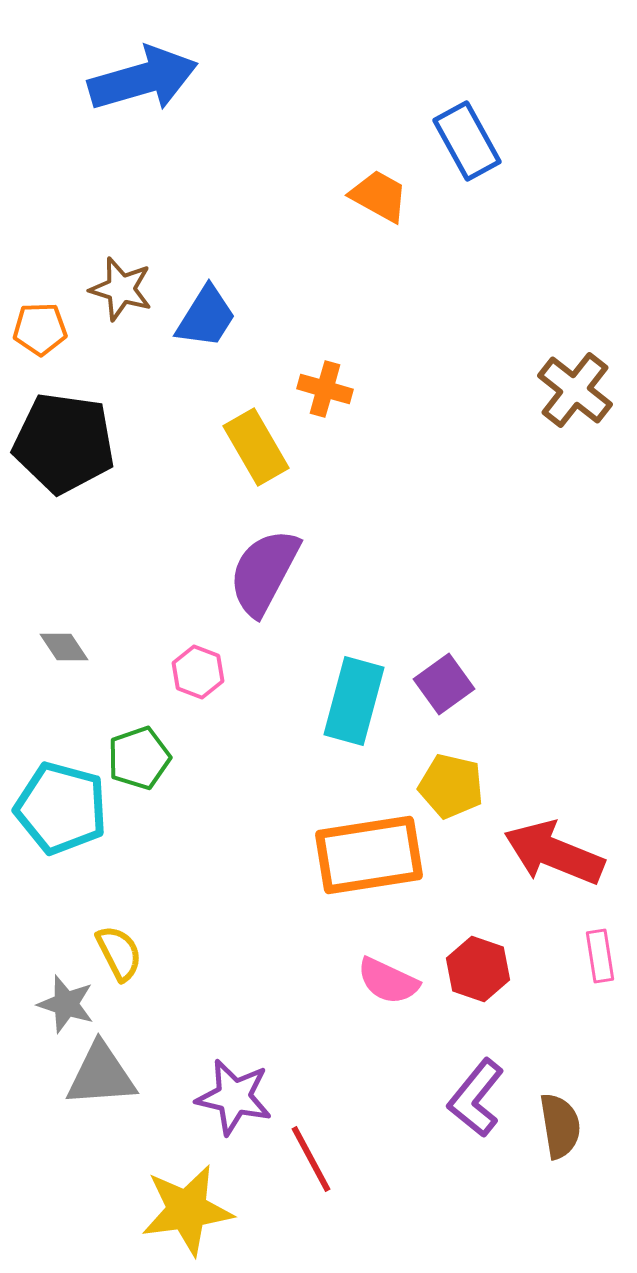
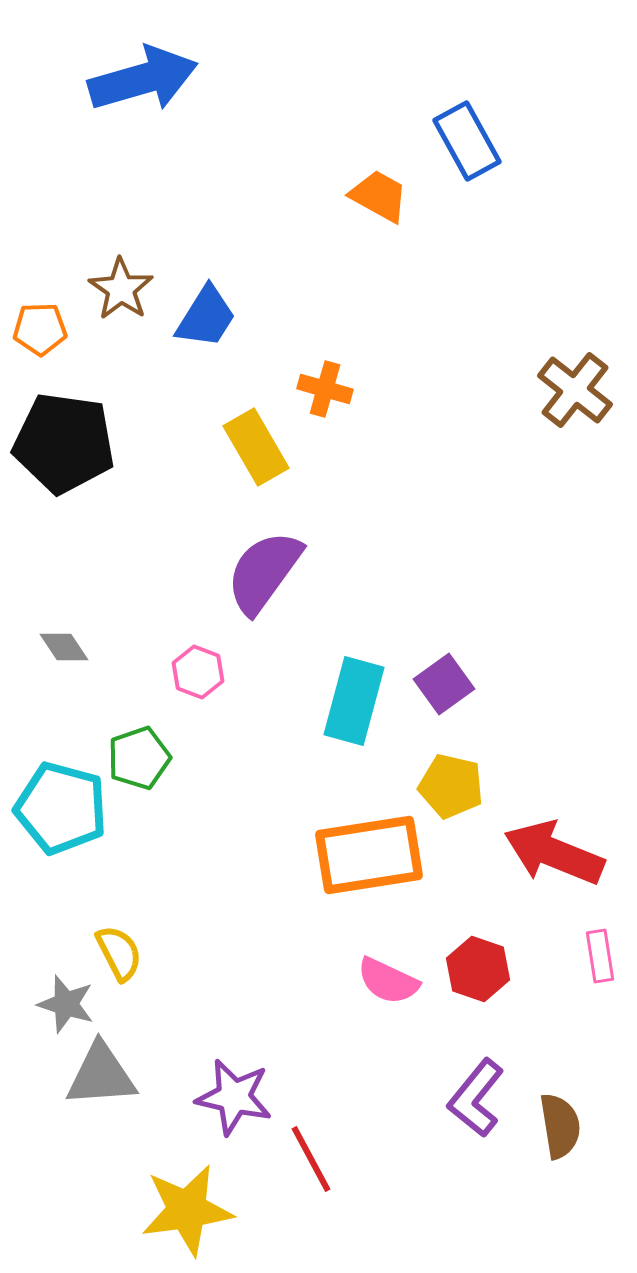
brown star: rotated 18 degrees clockwise
purple semicircle: rotated 8 degrees clockwise
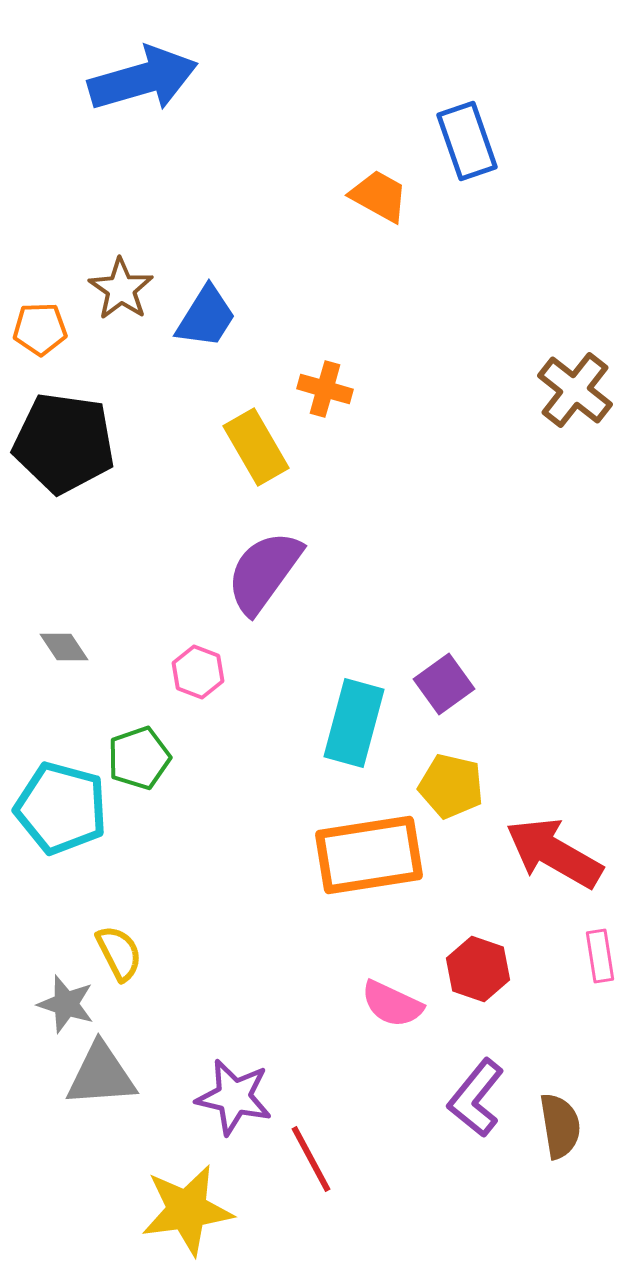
blue rectangle: rotated 10 degrees clockwise
cyan rectangle: moved 22 px down
red arrow: rotated 8 degrees clockwise
pink semicircle: moved 4 px right, 23 px down
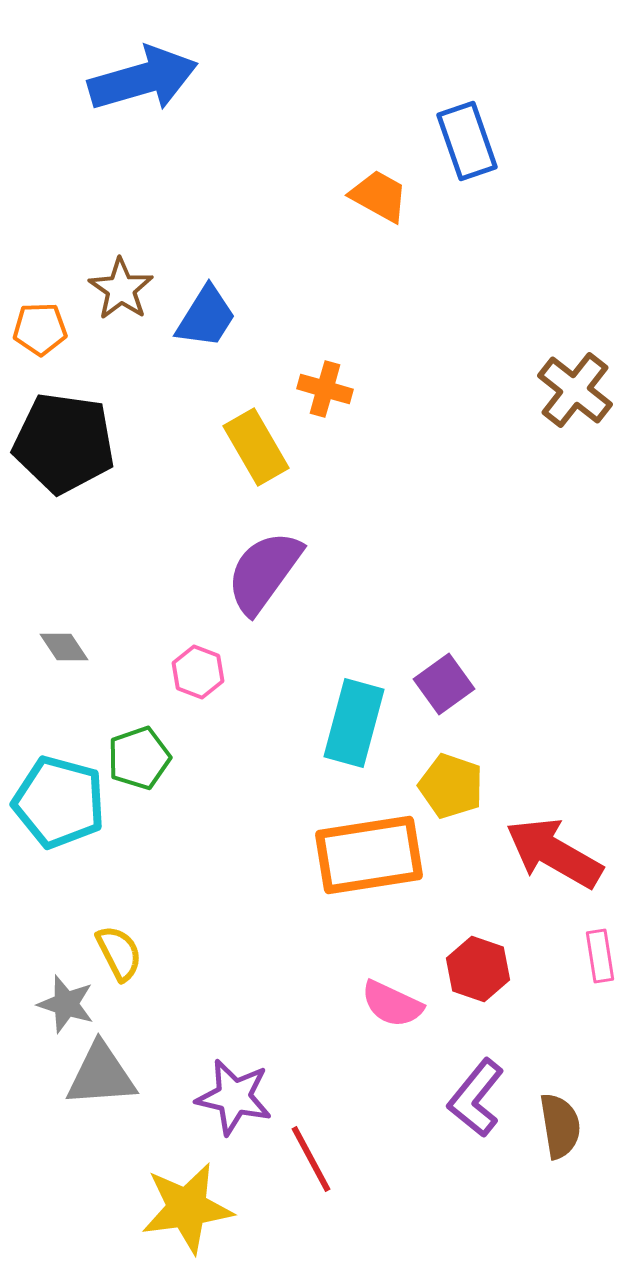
yellow pentagon: rotated 6 degrees clockwise
cyan pentagon: moved 2 px left, 6 px up
yellow star: moved 2 px up
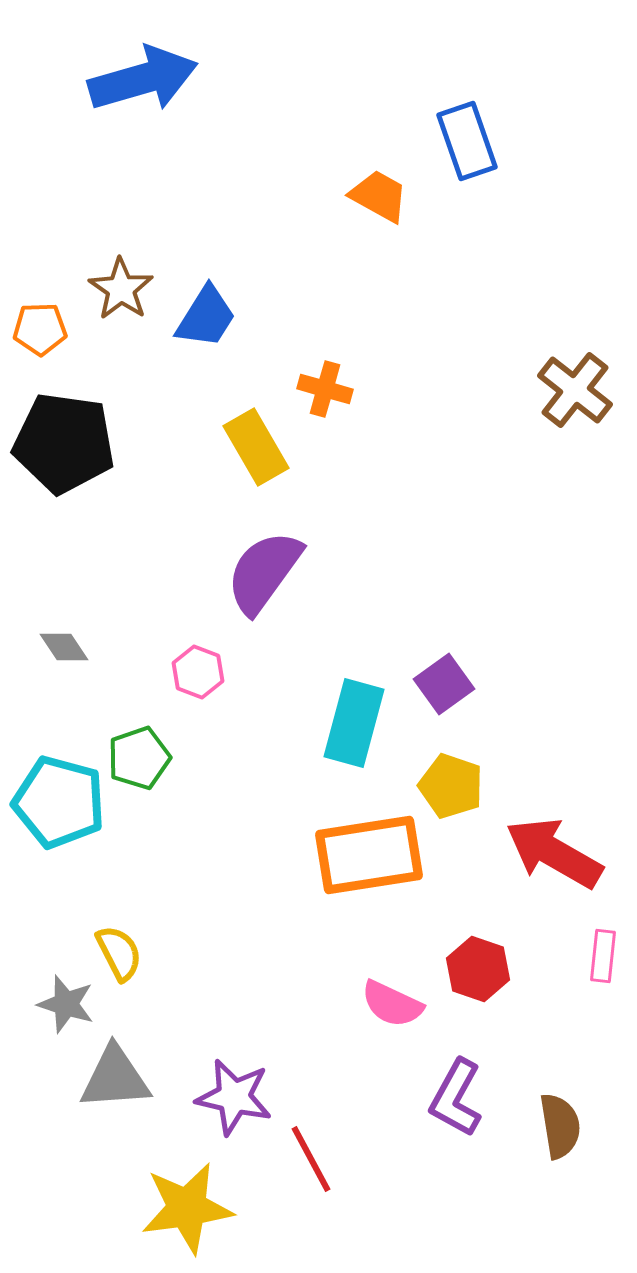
pink rectangle: moved 3 px right; rotated 15 degrees clockwise
gray triangle: moved 14 px right, 3 px down
purple L-shape: moved 20 px left; rotated 10 degrees counterclockwise
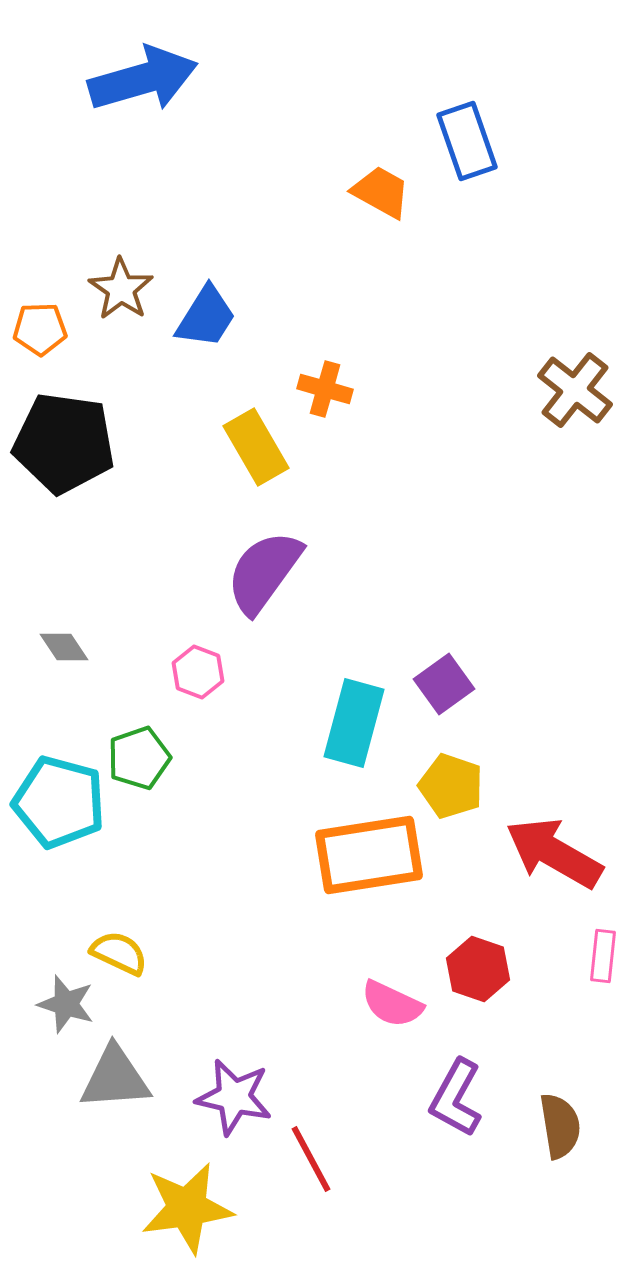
orange trapezoid: moved 2 px right, 4 px up
yellow semicircle: rotated 38 degrees counterclockwise
